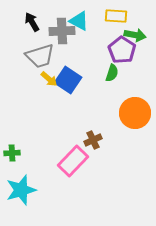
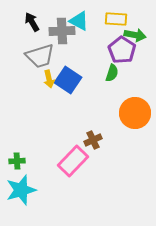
yellow rectangle: moved 3 px down
yellow arrow: rotated 36 degrees clockwise
green cross: moved 5 px right, 8 px down
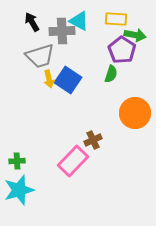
green semicircle: moved 1 px left, 1 px down
cyan star: moved 2 px left
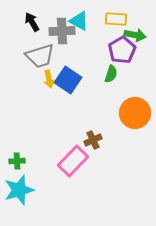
purple pentagon: rotated 8 degrees clockwise
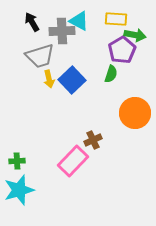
blue square: moved 4 px right; rotated 12 degrees clockwise
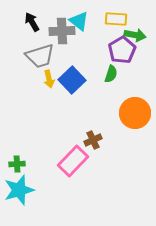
cyan triangle: rotated 10 degrees clockwise
green cross: moved 3 px down
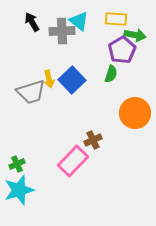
gray trapezoid: moved 9 px left, 36 px down
green cross: rotated 21 degrees counterclockwise
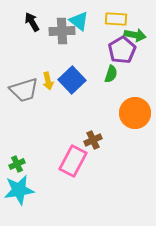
yellow arrow: moved 1 px left, 2 px down
gray trapezoid: moved 7 px left, 2 px up
pink rectangle: rotated 16 degrees counterclockwise
cyan star: rotated 8 degrees clockwise
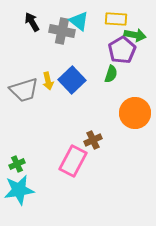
gray cross: rotated 15 degrees clockwise
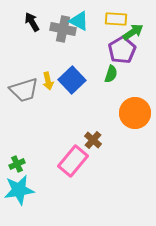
cyan triangle: rotated 10 degrees counterclockwise
gray cross: moved 1 px right, 2 px up
green arrow: moved 2 px left, 3 px up; rotated 45 degrees counterclockwise
brown cross: rotated 24 degrees counterclockwise
pink rectangle: rotated 12 degrees clockwise
